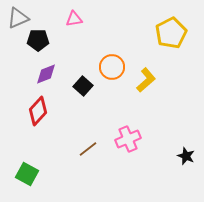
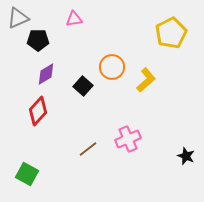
purple diamond: rotated 10 degrees counterclockwise
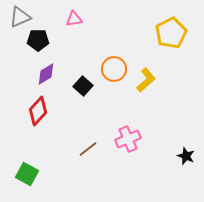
gray triangle: moved 2 px right, 1 px up
orange circle: moved 2 px right, 2 px down
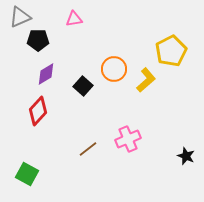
yellow pentagon: moved 18 px down
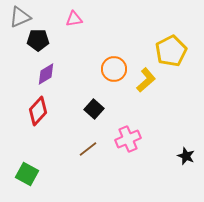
black square: moved 11 px right, 23 px down
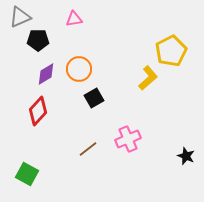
orange circle: moved 35 px left
yellow L-shape: moved 2 px right, 2 px up
black square: moved 11 px up; rotated 18 degrees clockwise
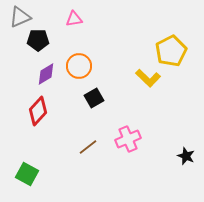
orange circle: moved 3 px up
yellow L-shape: rotated 85 degrees clockwise
brown line: moved 2 px up
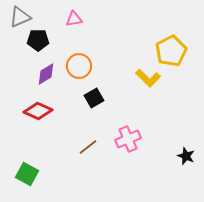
red diamond: rotated 72 degrees clockwise
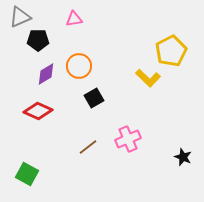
black star: moved 3 px left, 1 px down
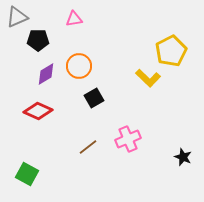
gray triangle: moved 3 px left
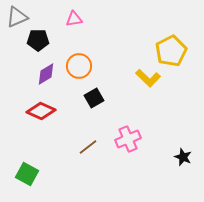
red diamond: moved 3 px right
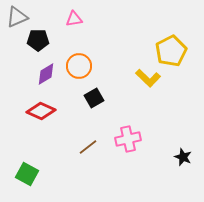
pink cross: rotated 10 degrees clockwise
